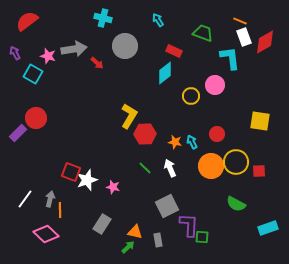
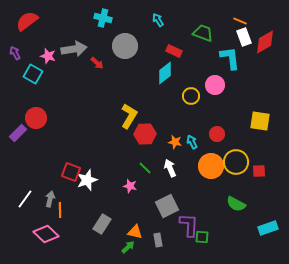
pink star at (113, 187): moved 17 px right, 1 px up
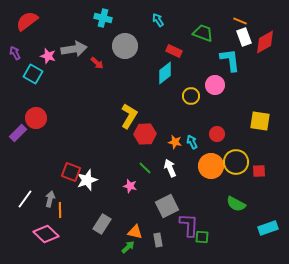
cyan L-shape at (230, 58): moved 2 px down
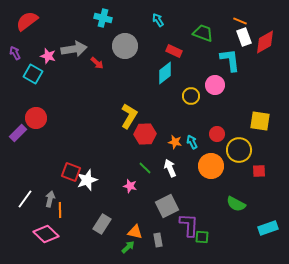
yellow circle at (236, 162): moved 3 px right, 12 px up
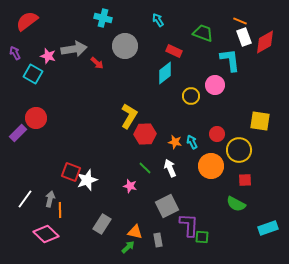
red square at (259, 171): moved 14 px left, 9 px down
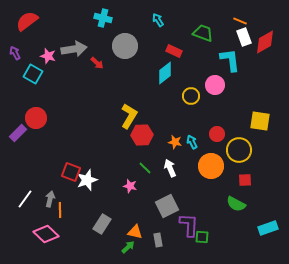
red hexagon at (145, 134): moved 3 px left, 1 px down
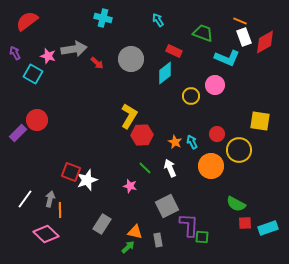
gray circle at (125, 46): moved 6 px right, 13 px down
cyan L-shape at (230, 60): moved 3 px left, 2 px up; rotated 120 degrees clockwise
red circle at (36, 118): moved 1 px right, 2 px down
orange star at (175, 142): rotated 16 degrees clockwise
red square at (245, 180): moved 43 px down
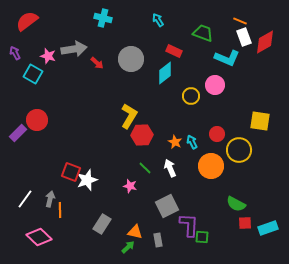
pink diamond at (46, 234): moved 7 px left, 3 px down
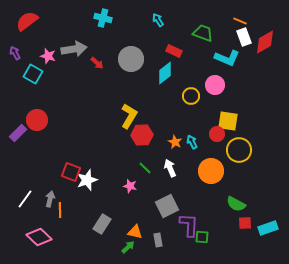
yellow square at (260, 121): moved 32 px left
orange circle at (211, 166): moved 5 px down
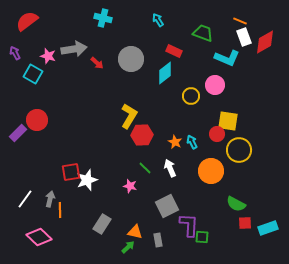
red square at (71, 172): rotated 30 degrees counterclockwise
